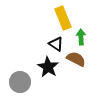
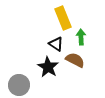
brown semicircle: moved 1 px left, 1 px down
gray circle: moved 1 px left, 3 px down
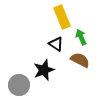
yellow rectangle: moved 1 px left, 1 px up
green arrow: rotated 21 degrees counterclockwise
brown semicircle: moved 5 px right
black star: moved 4 px left, 3 px down; rotated 20 degrees clockwise
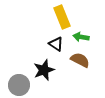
green arrow: rotated 56 degrees counterclockwise
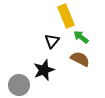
yellow rectangle: moved 4 px right, 1 px up
green arrow: rotated 28 degrees clockwise
black triangle: moved 4 px left, 3 px up; rotated 35 degrees clockwise
brown semicircle: moved 1 px up
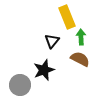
yellow rectangle: moved 1 px right, 1 px down
green arrow: rotated 49 degrees clockwise
gray circle: moved 1 px right
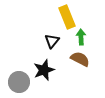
gray circle: moved 1 px left, 3 px up
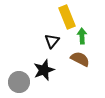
green arrow: moved 1 px right, 1 px up
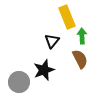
brown semicircle: rotated 36 degrees clockwise
